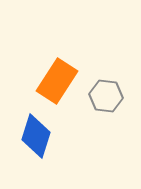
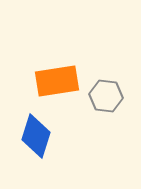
orange rectangle: rotated 48 degrees clockwise
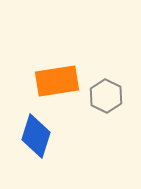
gray hexagon: rotated 20 degrees clockwise
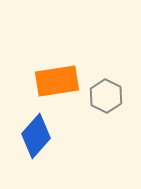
blue diamond: rotated 24 degrees clockwise
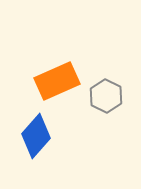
orange rectangle: rotated 15 degrees counterclockwise
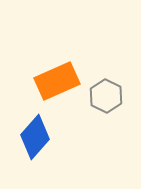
blue diamond: moved 1 px left, 1 px down
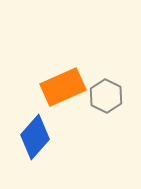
orange rectangle: moved 6 px right, 6 px down
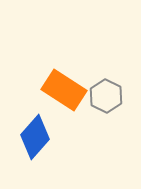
orange rectangle: moved 1 px right, 3 px down; rotated 57 degrees clockwise
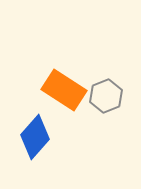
gray hexagon: rotated 12 degrees clockwise
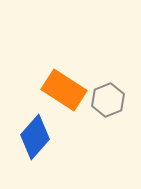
gray hexagon: moved 2 px right, 4 px down
